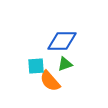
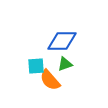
orange semicircle: moved 1 px up
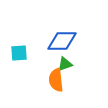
cyan square: moved 17 px left, 13 px up
orange semicircle: moved 6 px right; rotated 35 degrees clockwise
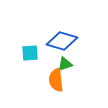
blue diamond: rotated 16 degrees clockwise
cyan square: moved 11 px right
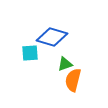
blue diamond: moved 10 px left, 4 px up
orange semicircle: moved 17 px right; rotated 20 degrees clockwise
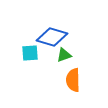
green triangle: moved 1 px left, 9 px up
orange semicircle: rotated 15 degrees counterclockwise
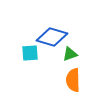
green triangle: moved 6 px right, 1 px up
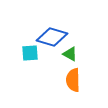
green triangle: rotated 49 degrees clockwise
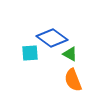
blue diamond: moved 1 px down; rotated 20 degrees clockwise
orange semicircle: rotated 20 degrees counterclockwise
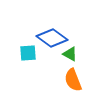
cyan square: moved 2 px left
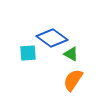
green triangle: moved 1 px right
orange semicircle: rotated 55 degrees clockwise
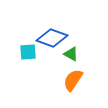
blue diamond: rotated 16 degrees counterclockwise
cyan square: moved 1 px up
